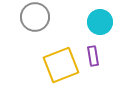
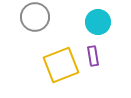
cyan circle: moved 2 px left
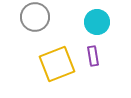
cyan circle: moved 1 px left
yellow square: moved 4 px left, 1 px up
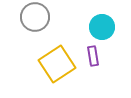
cyan circle: moved 5 px right, 5 px down
yellow square: rotated 12 degrees counterclockwise
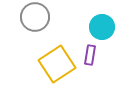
purple rectangle: moved 3 px left, 1 px up; rotated 18 degrees clockwise
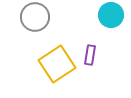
cyan circle: moved 9 px right, 12 px up
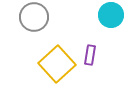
gray circle: moved 1 px left
yellow square: rotated 9 degrees counterclockwise
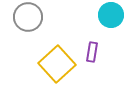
gray circle: moved 6 px left
purple rectangle: moved 2 px right, 3 px up
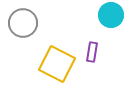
gray circle: moved 5 px left, 6 px down
yellow square: rotated 21 degrees counterclockwise
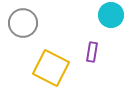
yellow square: moved 6 px left, 4 px down
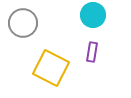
cyan circle: moved 18 px left
